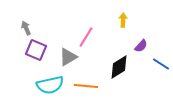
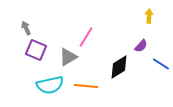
yellow arrow: moved 26 px right, 4 px up
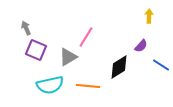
blue line: moved 1 px down
orange line: moved 2 px right
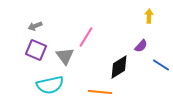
gray arrow: moved 9 px right, 2 px up; rotated 88 degrees counterclockwise
gray triangle: moved 3 px left, 1 px up; rotated 36 degrees counterclockwise
orange line: moved 12 px right, 6 px down
